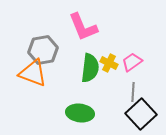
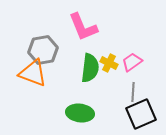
black square: rotated 20 degrees clockwise
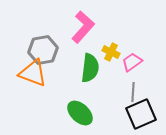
pink L-shape: rotated 116 degrees counterclockwise
yellow cross: moved 2 px right, 11 px up
green ellipse: rotated 36 degrees clockwise
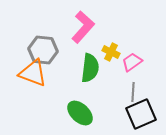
gray hexagon: rotated 16 degrees clockwise
